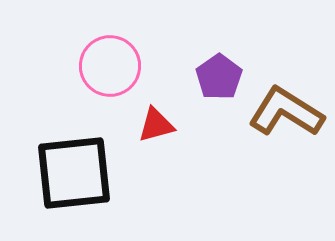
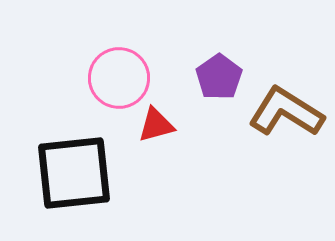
pink circle: moved 9 px right, 12 px down
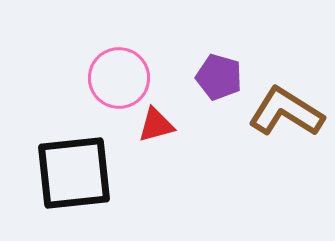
purple pentagon: rotated 21 degrees counterclockwise
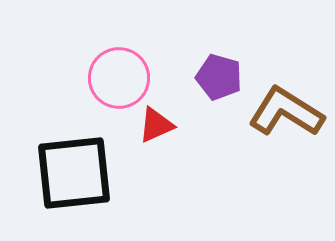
red triangle: rotated 9 degrees counterclockwise
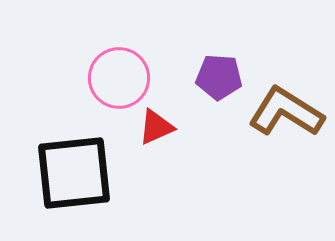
purple pentagon: rotated 12 degrees counterclockwise
red triangle: moved 2 px down
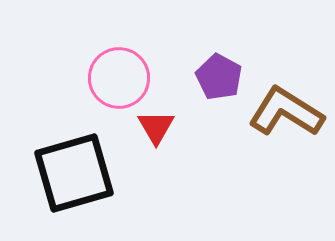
purple pentagon: rotated 24 degrees clockwise
red triangle: rotated 36 degrees counterclockwise
black square: rotated 10 degrees counterclockwise
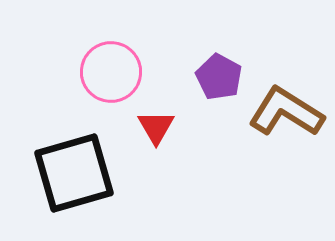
pink circle: moved 8 px left, 6 px up
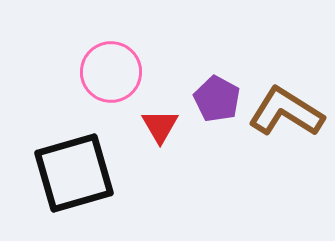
purple pentagon: moved 2 px left, 22 px down
red triangle: moved 4 px right, 1 px up
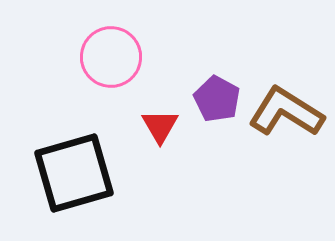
pink circle: moved 15 px up
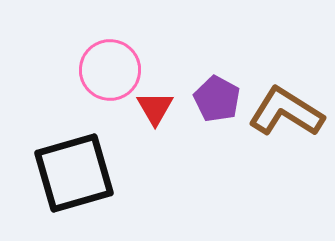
pink circle: moved 1 px left, 13 px down
red triangle: moved 5 px left, 18 px up
